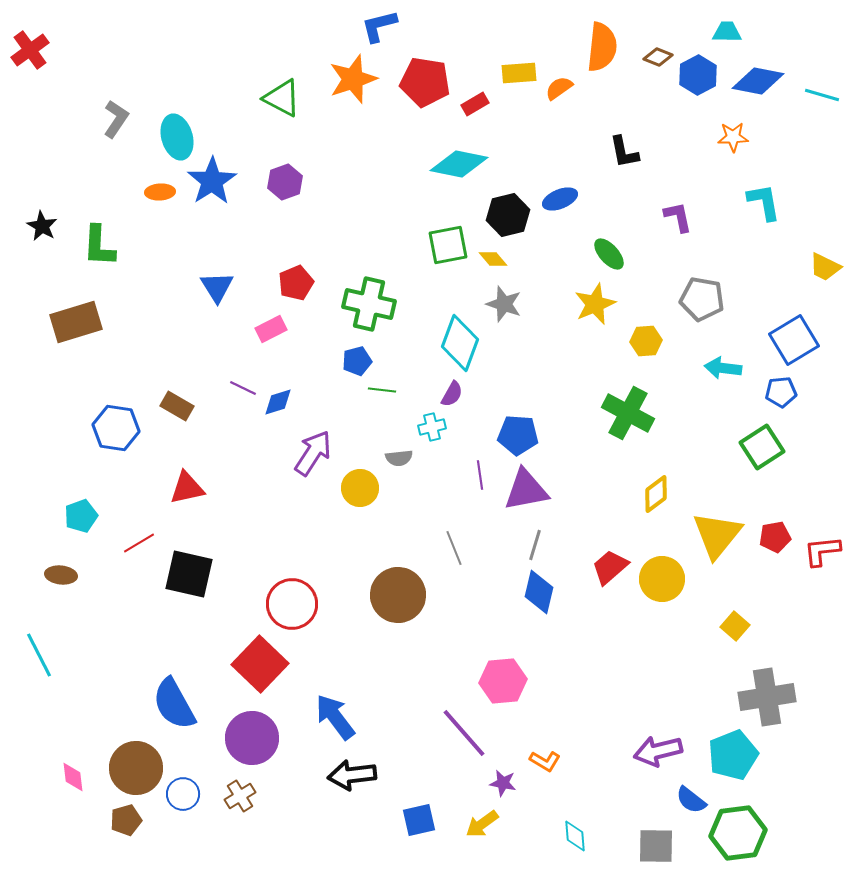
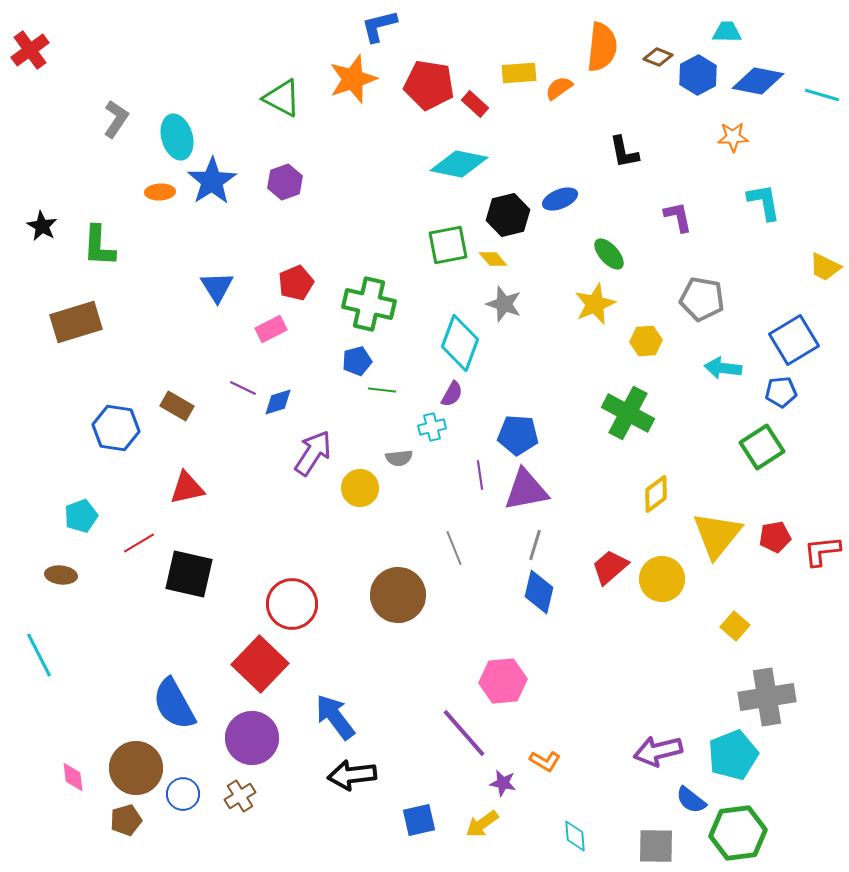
red pentagon at (425, 82): moved 4 px right, 3 px down
red rectangle at (475, 104): rotated 72 degrees clockwise
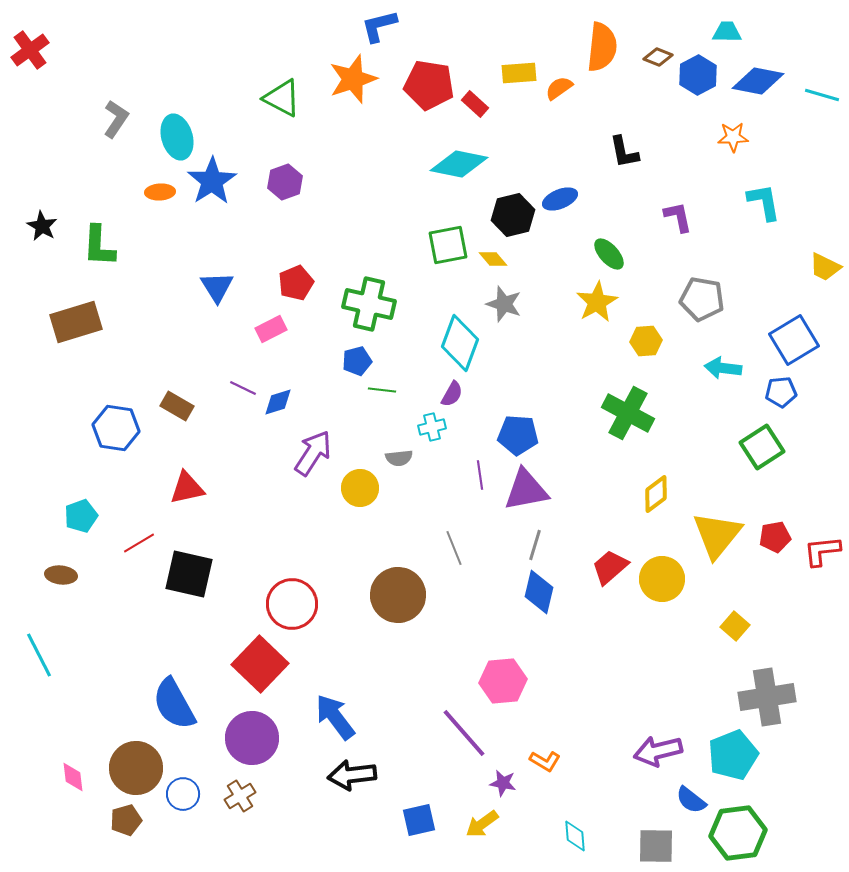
black hexagon at (508, 215): moved 5 px right
yellow star at (595, 304): moved 2 px right, 2 px up; rotated 6 degrees counterclockwise
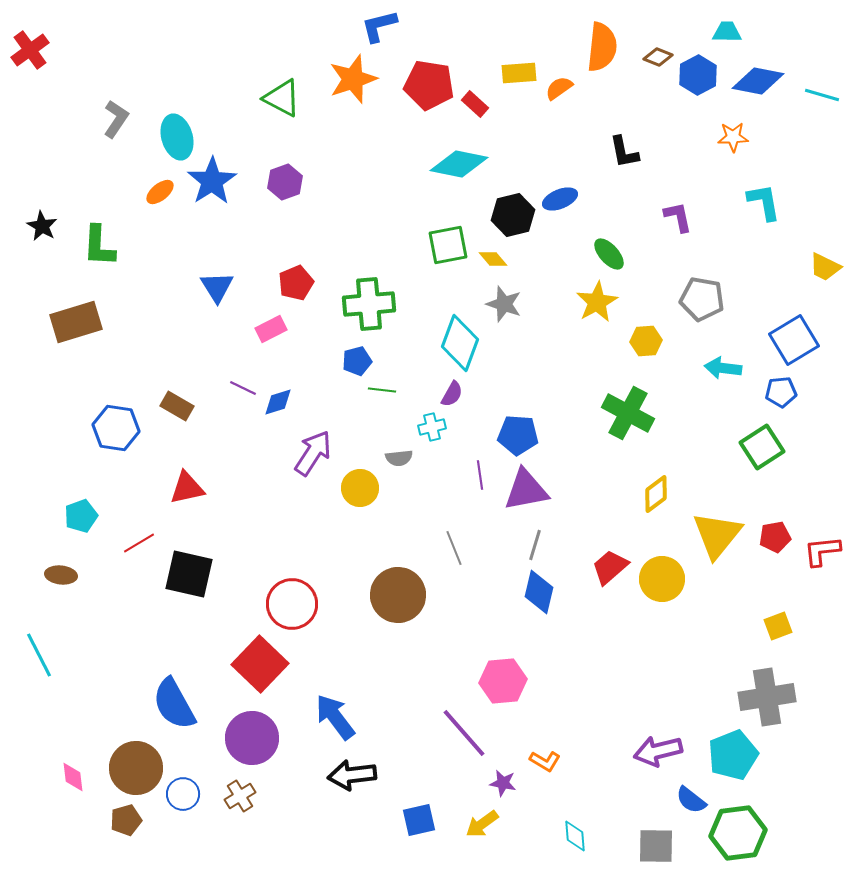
orange ellipse at (160, 192): rotated 36 degrees counterclockwise
green cross at (369, 304): rotated 18 degrees counterclockwise
yellow square at (735, 626): moved 43 px right; rotated 28 degrees clockwise
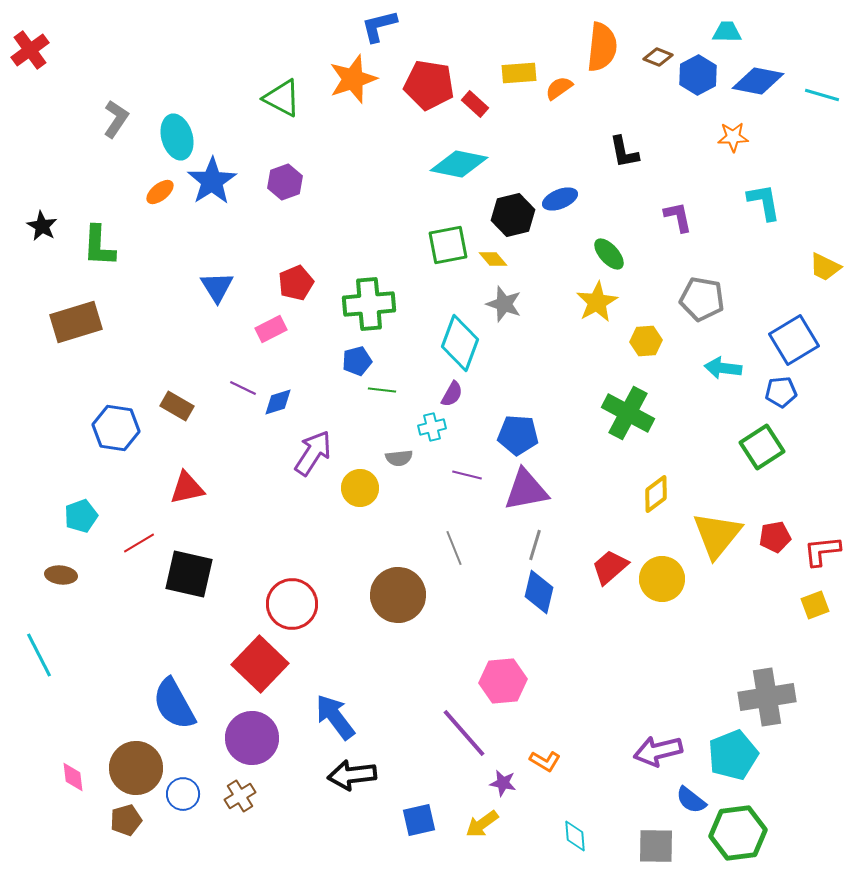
purple line at (480, 475): moved 13 px left; rotated 68 degrees counterclockwise
yellow square at (778, 626): moved 37 px right, 21 px up
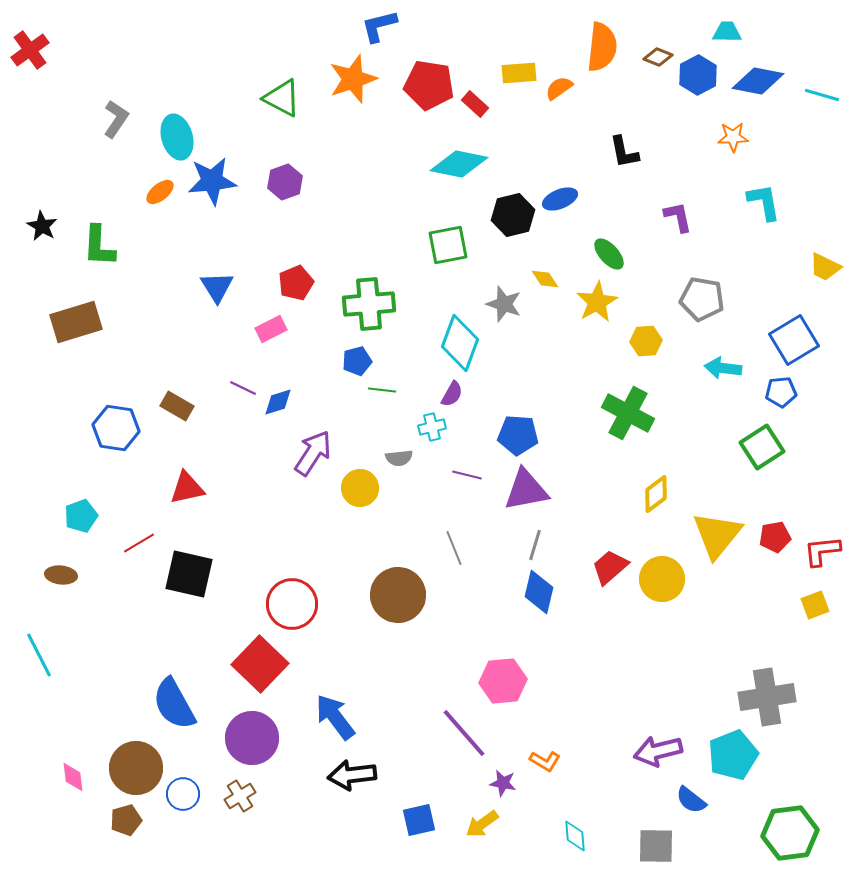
blue star at (212, 181): rotated 27 degrees clockwise
yellow diamond at (493, 259): moved 52 px right, 20 px down; rotated 8 degrees clockwise
green hexagon at (738, 833): moved 52 px right
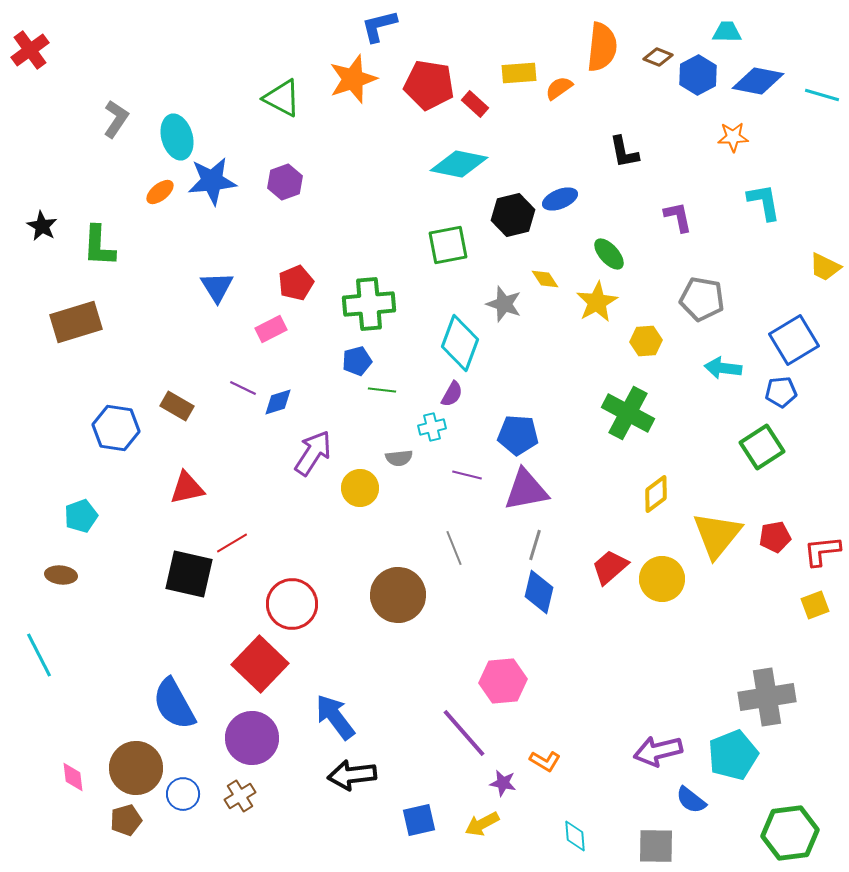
red line at (139, 543): moved 93 px right
yellow arrow at (482, 824): rotated 8 degrees clockwise
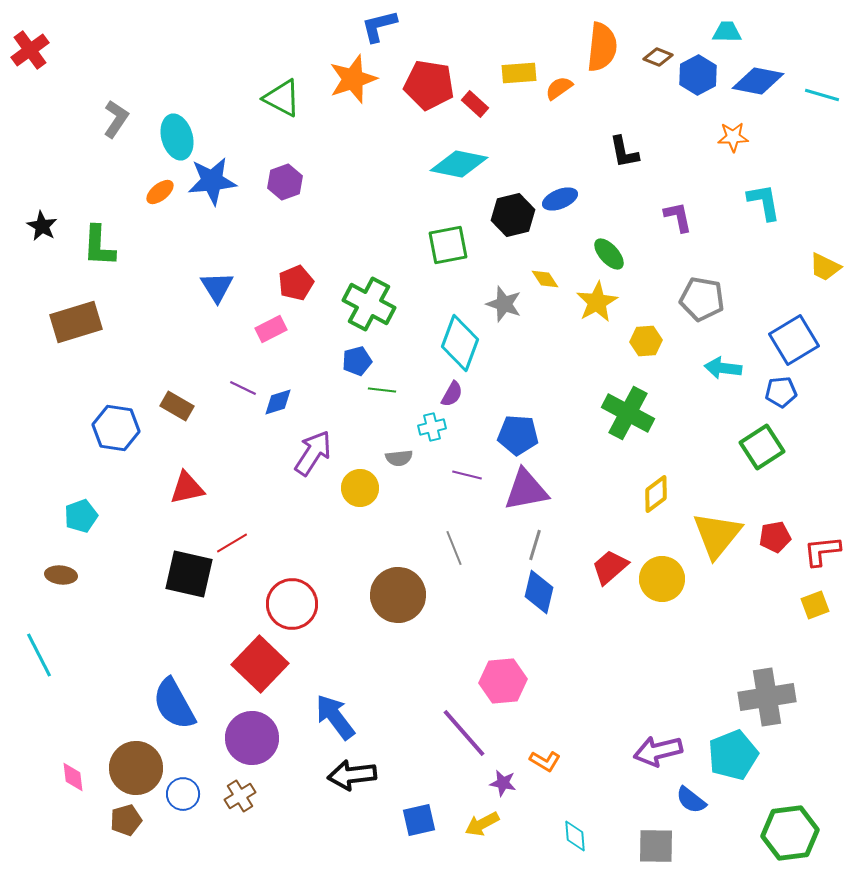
green cross at (369, 304): rotated 33 degrees clockwise
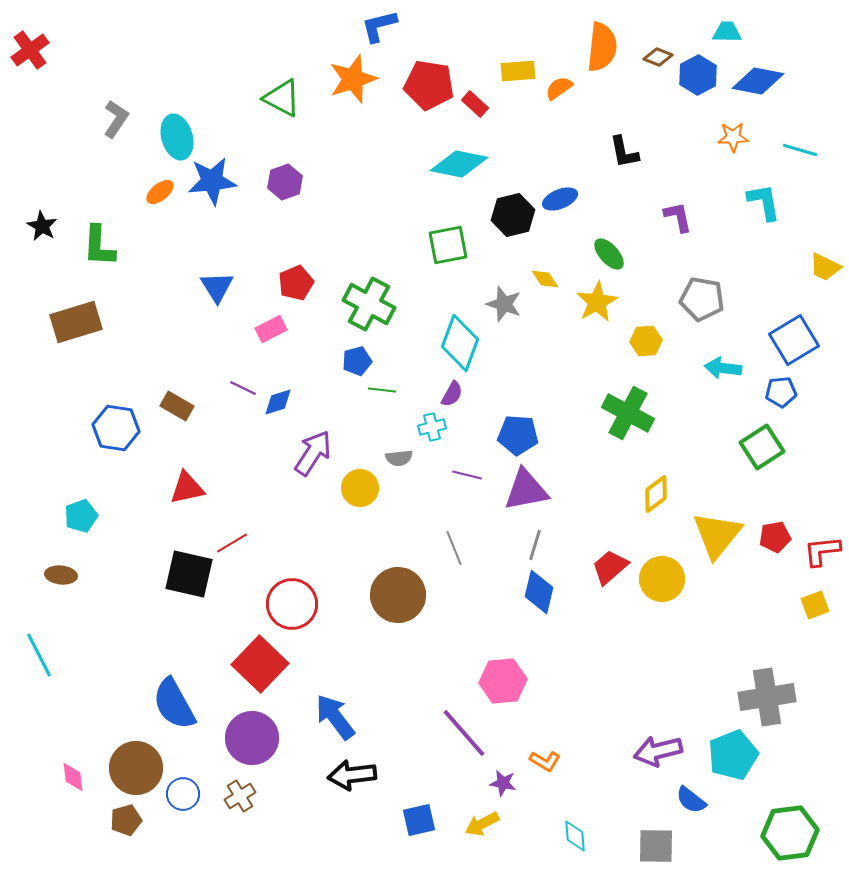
yellow rectangle at (519, 73): moved 1 px left, 2 px up
cyan line at (822, 95): moved 22 px left, 55 px down
